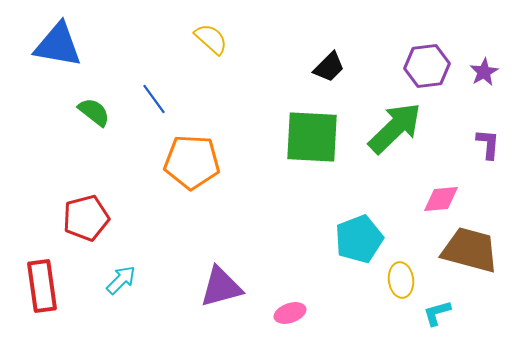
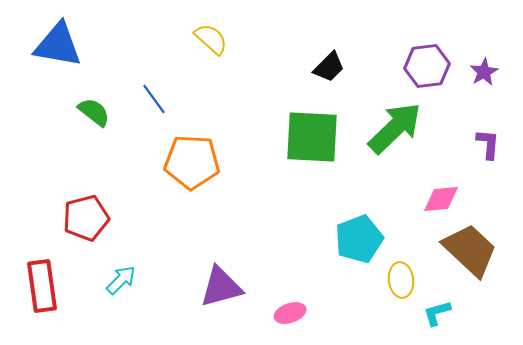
brown trapezoid: rotated 28 degrees clockwise
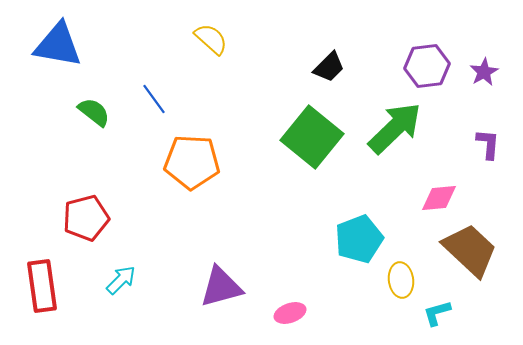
green square: rotated 36 degrees clockwise
pink diamond: moved 2 px left, 1 px up
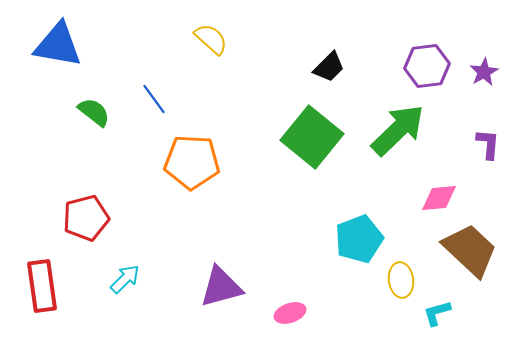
green arrow: moved 3 px right, 2 px down
cyan arrow: moved 4 px right, 1 px up
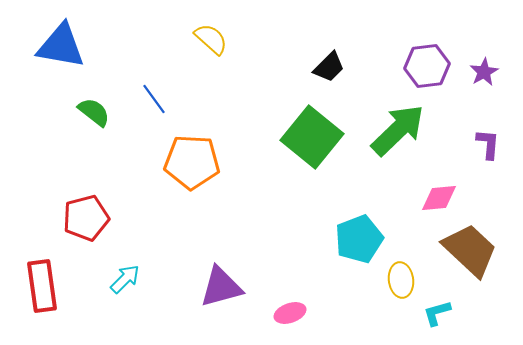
blue triangle: moved 3 px right, 1 px down
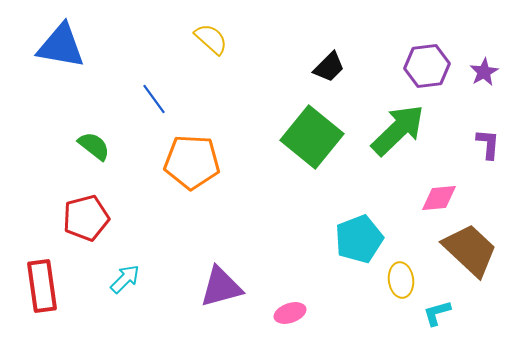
green semicircle: moved 34 px down
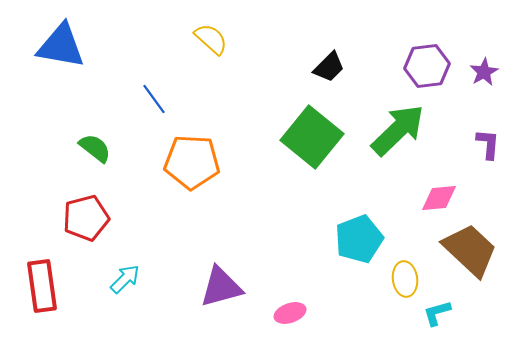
green semicircle: moved 1 px right, 2 px down
yellow ellipse: moved 4 px right, 1 px up
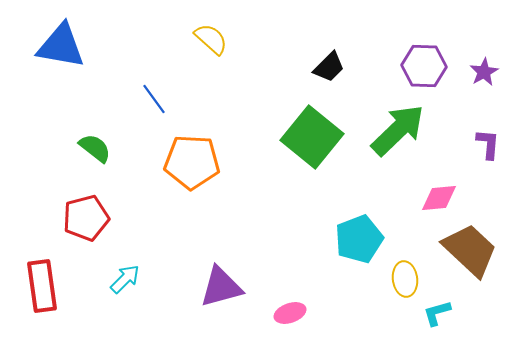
purple hexagon: moved 3 px left; rotated 9 degrees clockwise
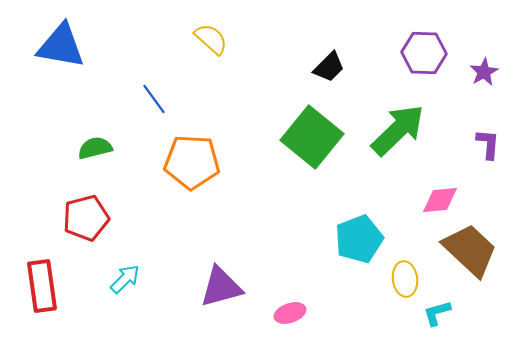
purple hexagon: moved 13 px up
green semicircle: rotated 52 degrees counterclockwise
pink diamond: moved 1 px right, 2 px down
